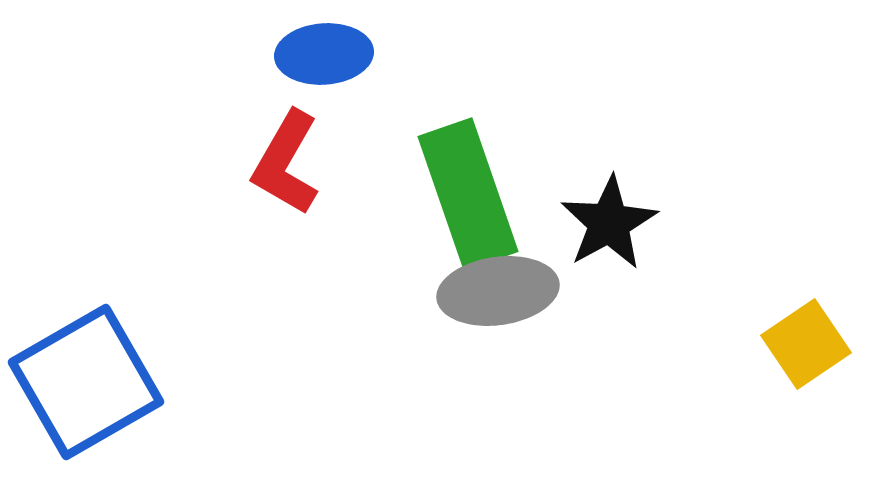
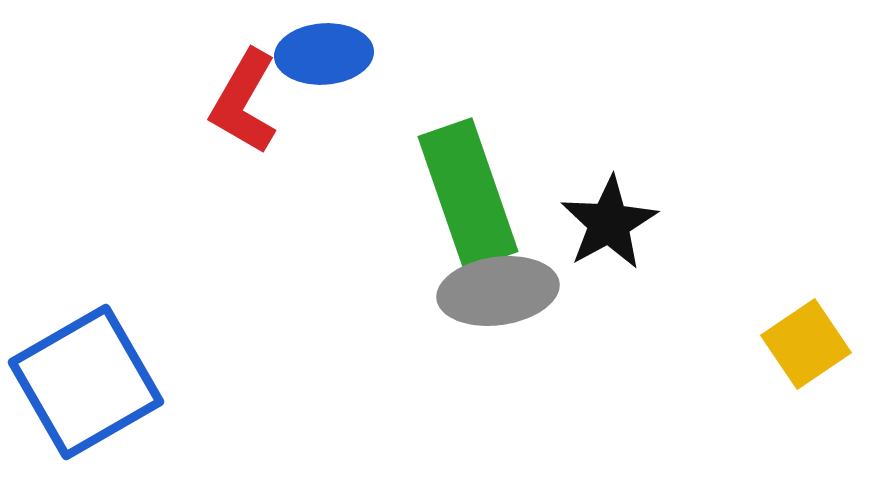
red L-shape: moved 42 px left, 61 px up
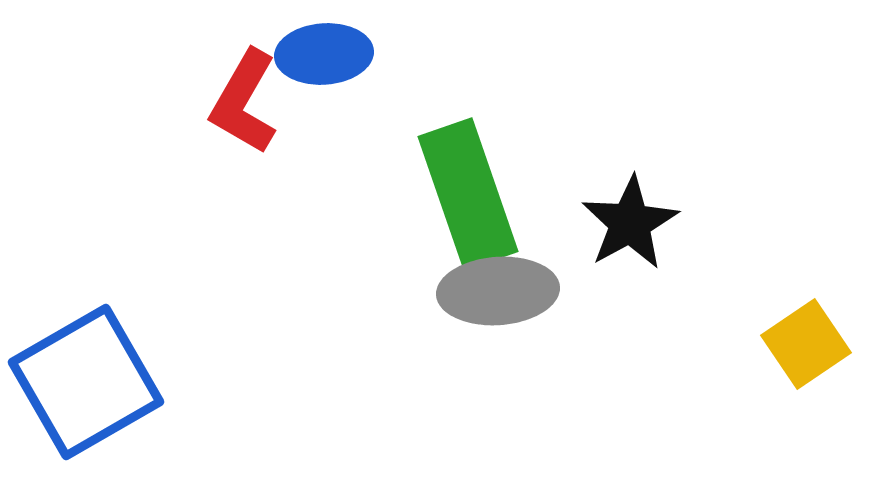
black star: moved 21 px right
gray ellipse: rotated 4 degrees clockwise
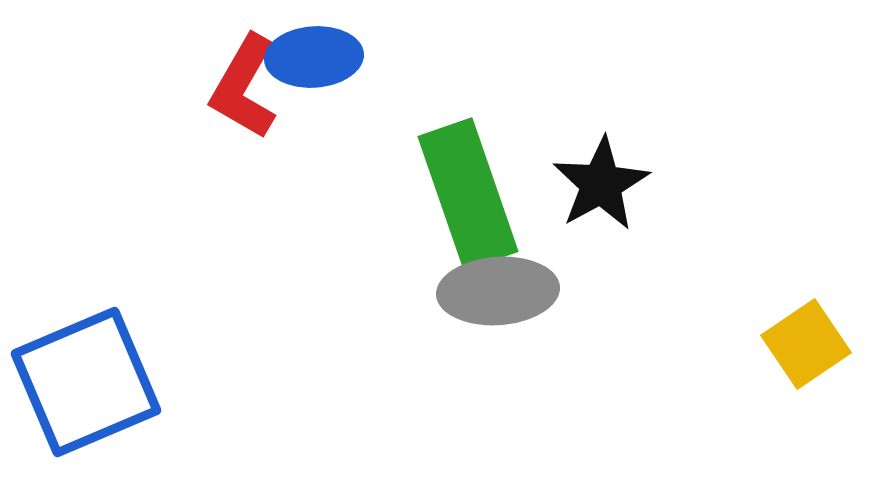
blue ellipse: moved 10 px left, 3 px down
red L-shape: moved 15 px up
black star: moved 29 px left, 39 px up
blue square: rotated 7 degrees clockwise
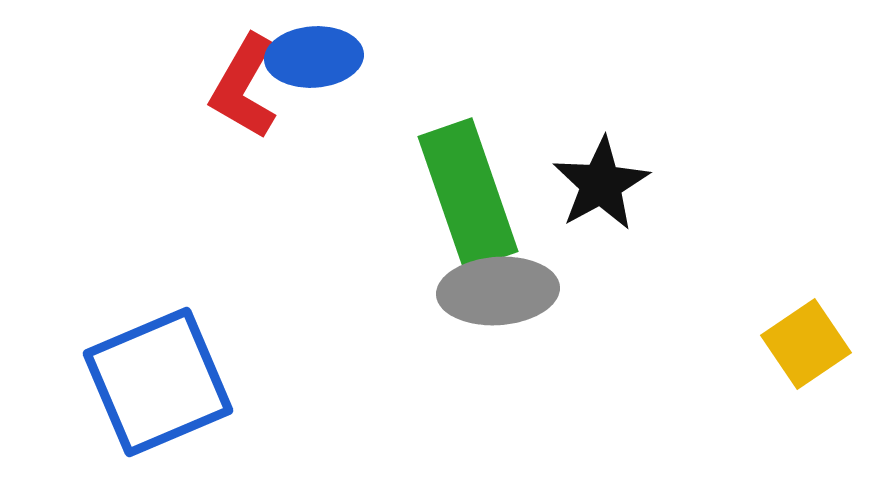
blue square: moved 72 px right
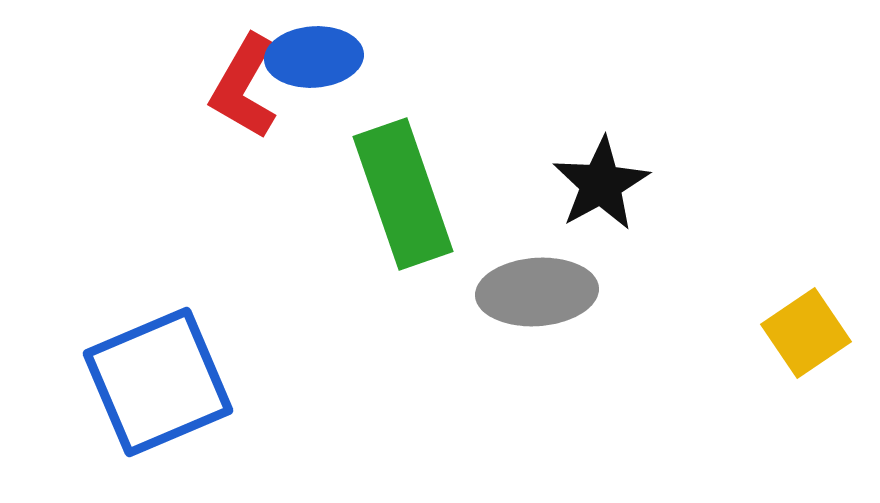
green rectangle: moved 65 px left
gray ellipse: moved 39 px right, 1 px down
yellow square: moved 11 px up
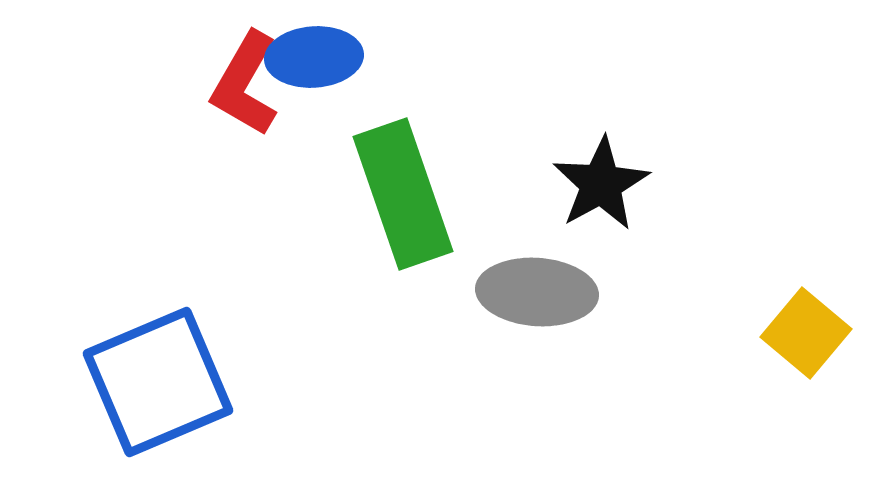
red L-shape: moved 1 px right, 3 px up
gray ellipse: rotated 8 degrees clockwise
yellow square: rotated 16 degrees counterclockwise
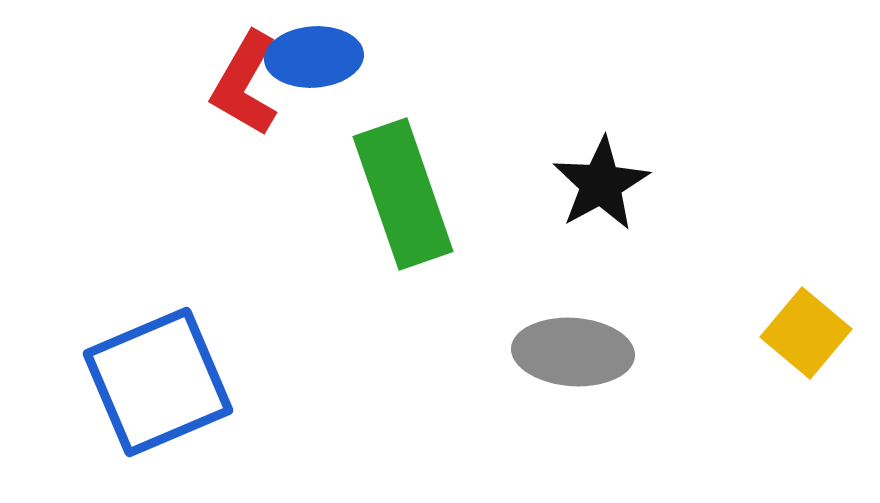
gray ellipse: moved 36 px right, 60 px down
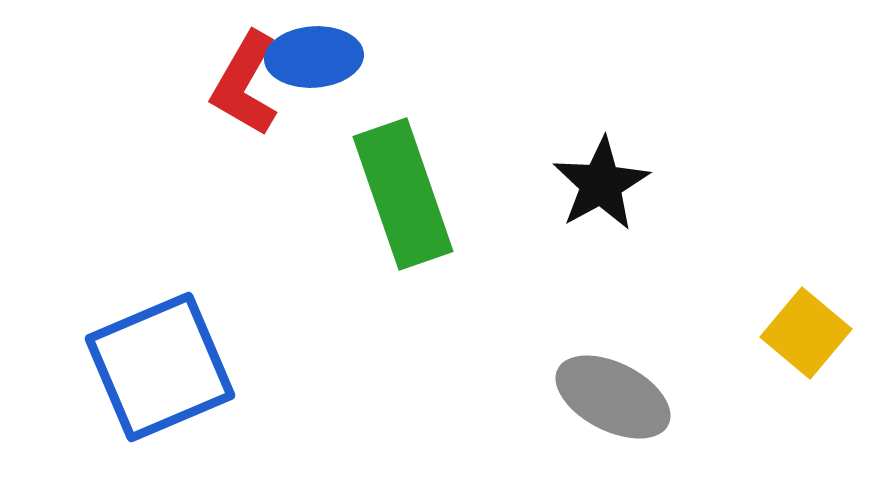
gray ellipse: moved 40 px right, 45 px down; rotated 23 degrees clockwise
blue square: moved 2 px right, 15 px up
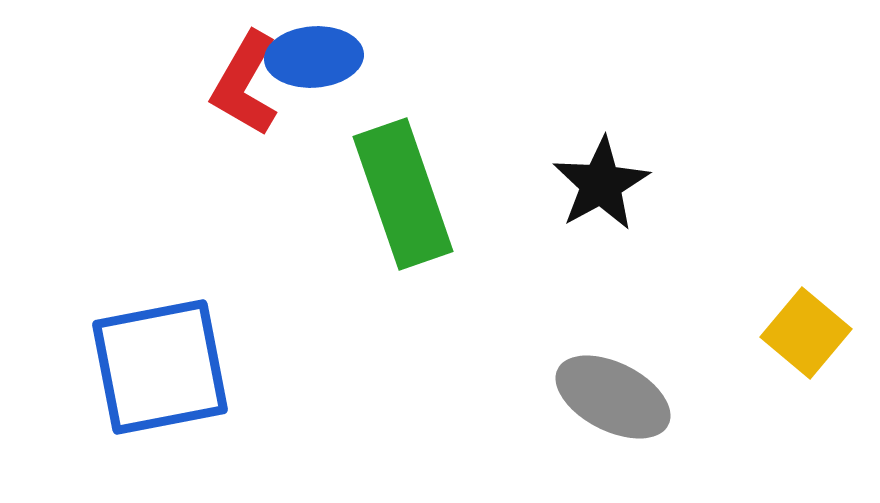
blue square: rotated 12 degrees clockwise
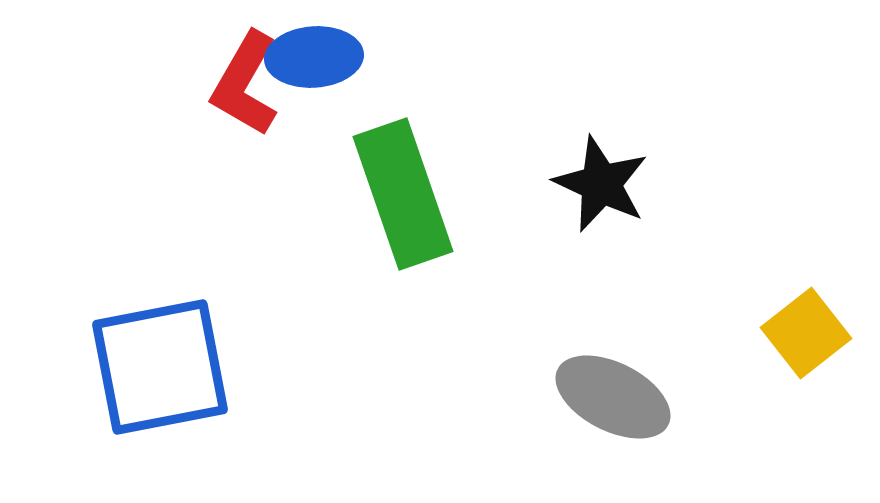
black star: rotated 18 degrees counterclockwise
yellow square: rotated 12 degrees clockwise
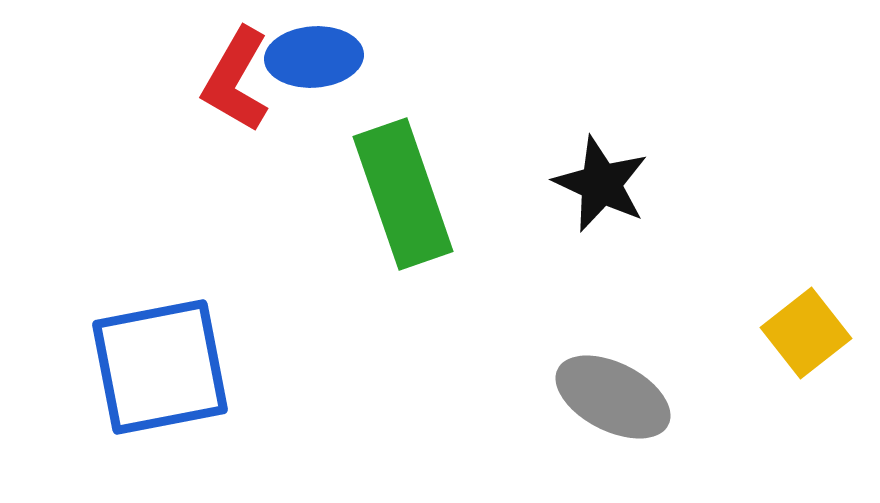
red L-shape: moved 9 px left, 4 px up
